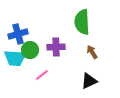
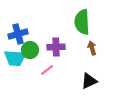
brown arrow: moved 4 px up; rotated 16 degrees clockwise
pink line: moved 5 px right, 5 px up
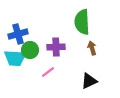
pink line: moved 1 px right, 2 px down
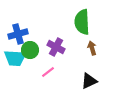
purple cross: rotated 30 degrees clockwise
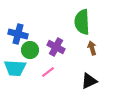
blue cross: rotated 30 degrees clockwise
cyan trapezoid: moved 10 px down
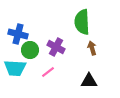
black triangle: rotated 24 degrees clockwise
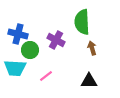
purple cross: moved 7 px up
pink line: moved 2 px left, 4 px down
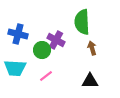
green circle: moved 12 px right
black triangle: moved 1 px right
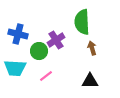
purple cross: rotated 30 degrees clockwise
green circle: moved 3 px left, 1 px down
